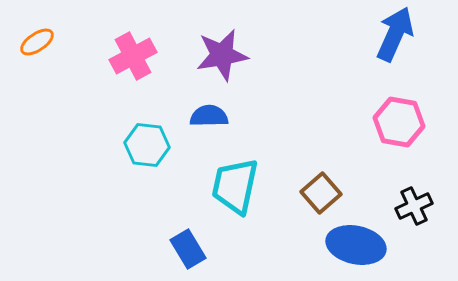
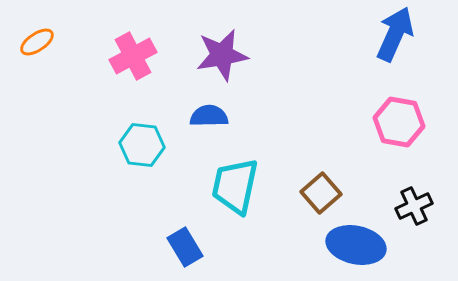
cyan hexagon: moved 5 px left
blue rectangle: moved 3 px left, 2 px up
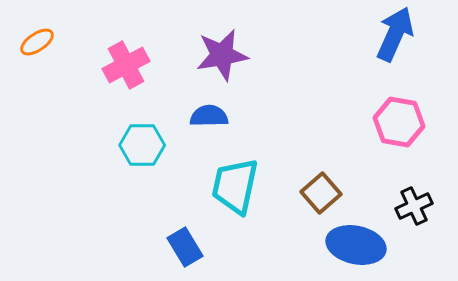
pink cross: moved 7 px left, 9 px down
cyan hexagon: rotated 6 degrees counterclockwise
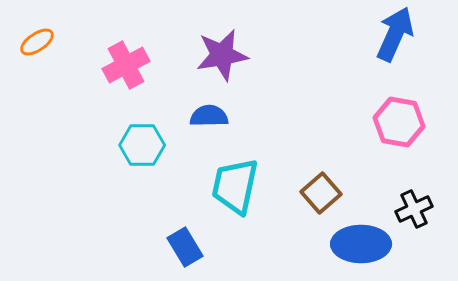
black cross: moved 3 px down
blue ellipse: moved 5 px right, 1 px up; rotated 12 degrees counterclockwise
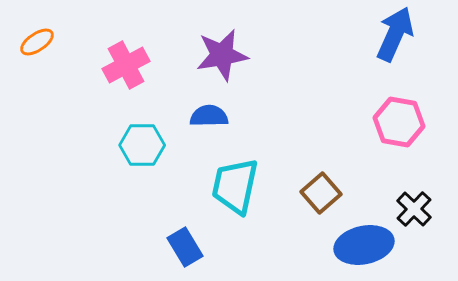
black cross: rotated 21 degrees counterclockwise
blue ellipse: moved 3 px right, 1 px down; rotated 12 degrees counterclockwise
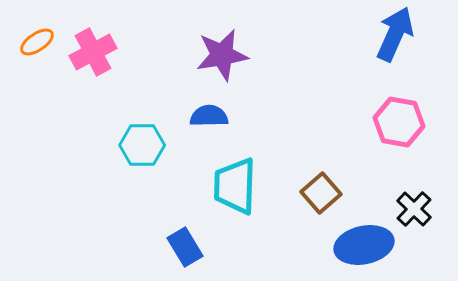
pink cross: moved 33 px left, 13 px up
cyan trapezoid: rotated 10 degrees counterclockwise
